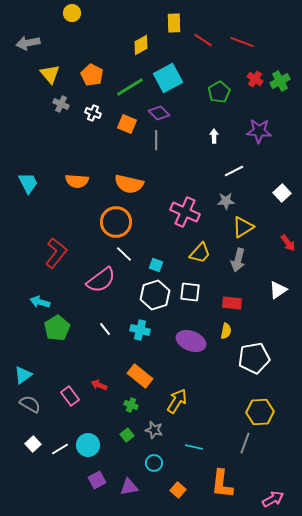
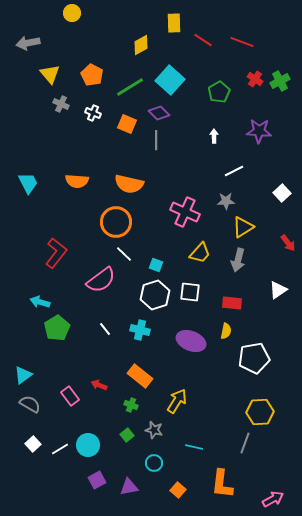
cyan square at (168, 78): moved 2 px right, 2 px down; rotated 20 degrees counterclockwise
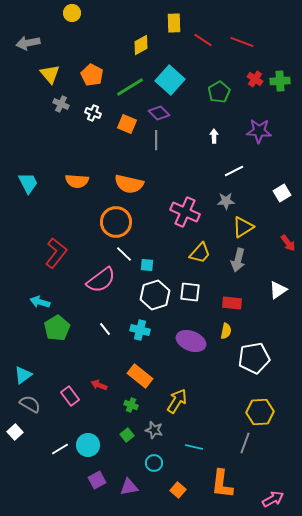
green cross at (280, 81): rotated 24 degrees clockwise
white square at (282, 193): rotated 12 degrees clockwise
cyan square at (156, 265): moved 9 px left; rotated 16 degrees counterclockwise
white square at (33, 444): moved 18 px left, 12 px up
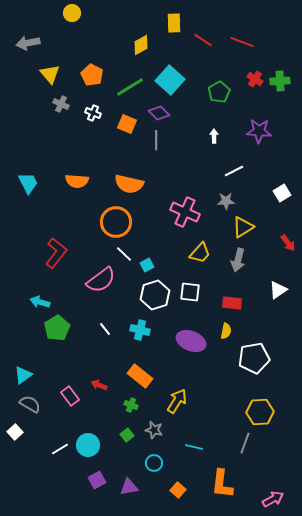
cyan square at (147, 265): rotated 32 degrees counterclockwise
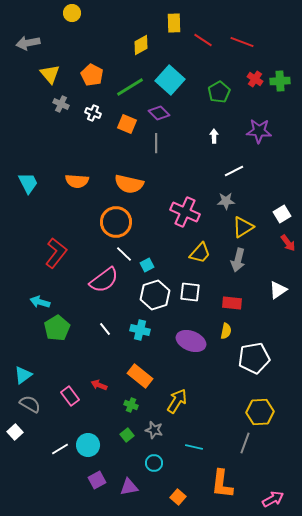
gray line at (156, 140): moved 3 px down
white square at (282, 193): moved 21 px down
pink semicircle at (101, 280): moved 3 px right
orange square at (178, 490): moved 7 px down
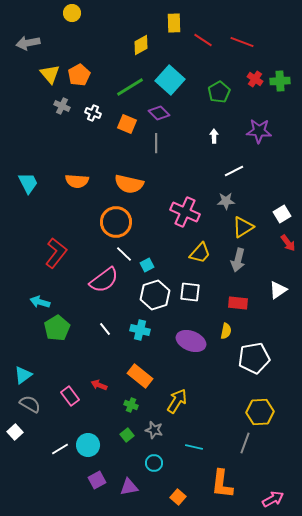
orange pentagon at (92, 75): moved 13 px left; rotated 15 degrees clockwise
gray cross at (61, 104): moved 1 px right, 2 px down
red rectangle at (232, 303): moved 6 px right
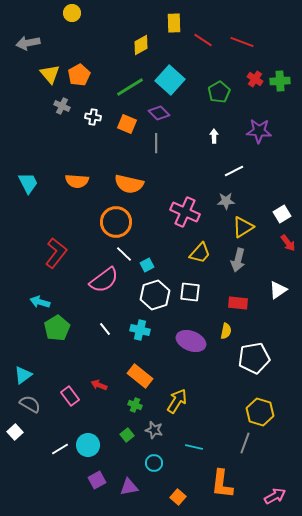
white cross at (93, 113): moved 4 px down; rotated 14 degrees counterclockwise
green cross at (131, 405): moved 4 px right
yellow hexagon at (260, 412): rotated 20 degrees clockwise
pink arrow at (273, 499): moved 2 px right, 3 px up
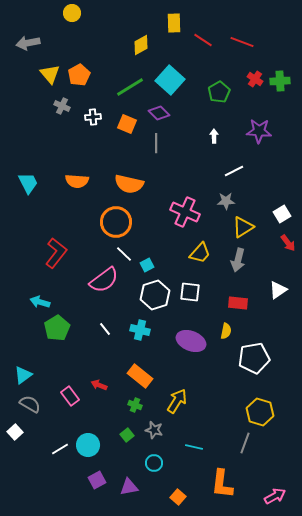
white cross at (93, 117): rotated 14 degrees counterclockwise
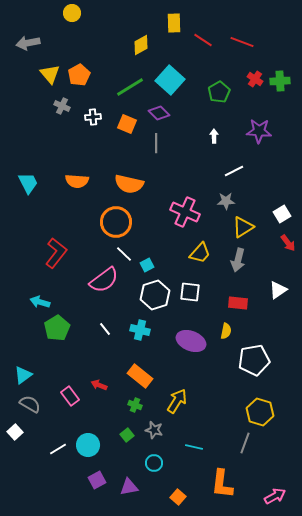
white pentagon at (254, 358): moved 2 px down
white line at (60, 449): moved 2 px left
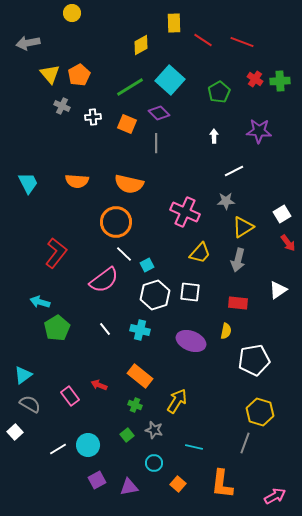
orange square at (178, 497): moved 13 px up
